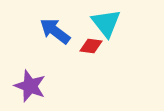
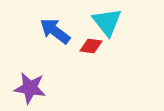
cyan triangle: moved 1 px right, 1 px up
purple star: moved 2 px down; rotated 12 degrees counterclockwise
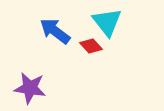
red diamond: rotated 40 degrees clockwise
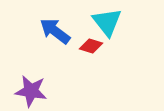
red diamond: rotated 30 degrees counterclockwise
purple star: moved 1 px right, 3 px down
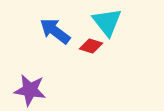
purple star: moved 1 px left, 1 px up
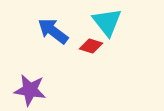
blue arrow: moved 2 px left
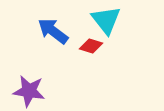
cyan triangle: moved 1 px left, 2 px up
purple star: moved 1 px left, 1 px down
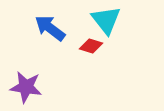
blue arrow: moved 3 px left, 3 px up
purple star: moved 3 px left, 4 px up
